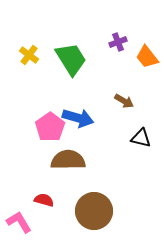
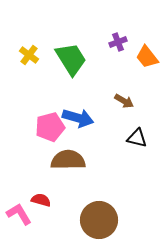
pink pentagon: rotated 20 degrees clockwise
black triangle: moved 4 px left
red semicircle: moved 3 px left
brown circle: moved 5 px right, 9 px down
pink L-shape: moved 8 px up
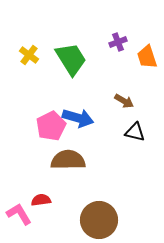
orange trapezoid: rotated 20 degrees clockwise
pink pentagon: moved 1 px right, 1 px up; rotated 12 degrees counterclockwise
black triangle: moved 2 px left, 6 px up
red semicircle: rotated 24 degrees counterclockwise
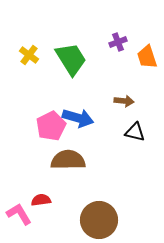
brown arrow: rotated 24 degrees counterclockwise
